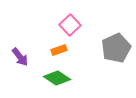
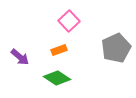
pink square: moved 1 px left, 4 px up
purple arrow: rotated 12 degrees counterclockwise
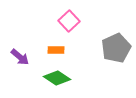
orange rectangle: moved 3 px left; rotated 21 degrees clockwise
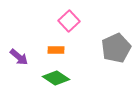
purple arrow: moved 1 px left
green diamond: moved 1 px left
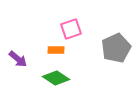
pink square: moved 2 px right, 8 px down; rotated 25 degrees clockwise
purple arrow: moved 1 px left, 2 px down
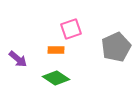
gray pentagon: moved 1 px up
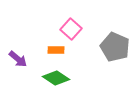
pink square: rotated 30 degrees counterclockwise
gray pentagon: moved 1 px left; rotated 24 degrees counterclockwise
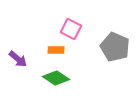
pink square: rotated 15 degrees counterclockwise
